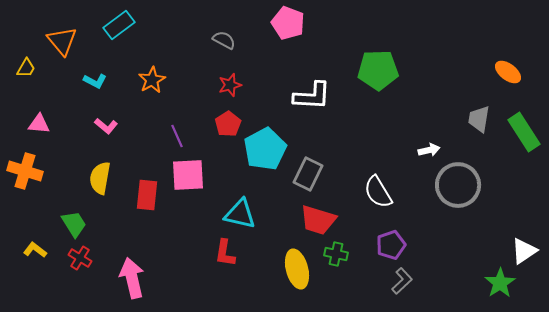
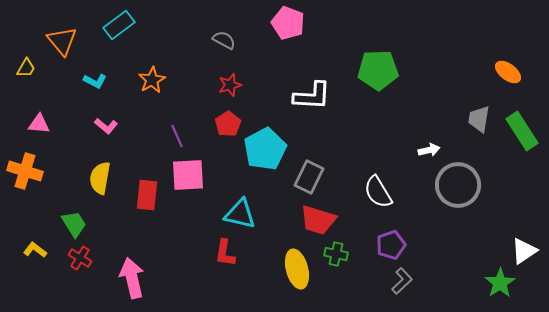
green rectangle: moved 2 px left, 1 px up
gray rectangle: moved 1 px right, 3 px down
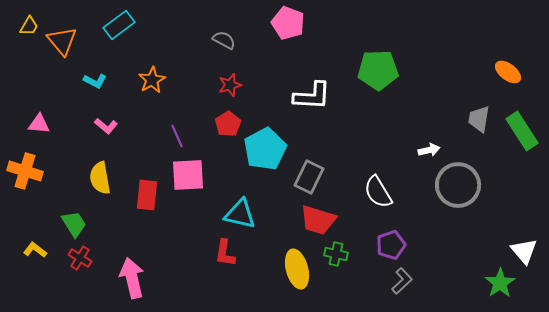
yellow trapezoid: moved 3 px right, 42 px up
yellow semicircle: rotated 20 degrees counterclockwise
white triangle: rotated 36 degrees counterclockwise
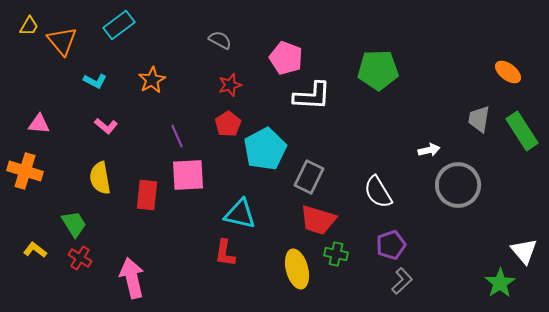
pink pentagon: moved 2 px left, 35 px down
gray semicircle: moved 4 px left
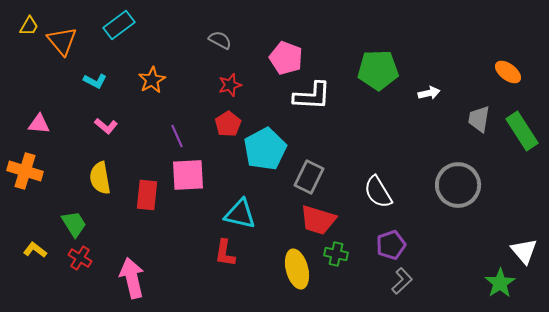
white arrow: moved 57 px up
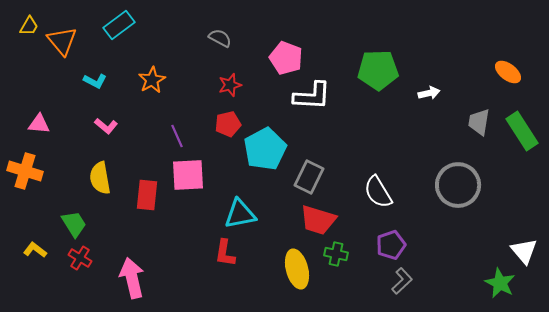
gray semicircle: moved 2 px up
gray trapezoid: moved 3 px down
red pentagon: rotated 20 degrees clockwise
cyan triangle: rotated 24 degrees counterclockwise
green star: rotated 12 degrees counterclockwise
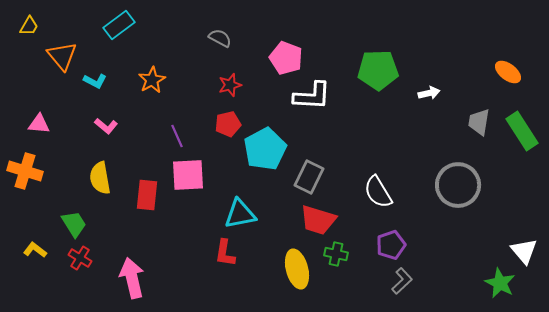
orange triangle: moved 15 px down
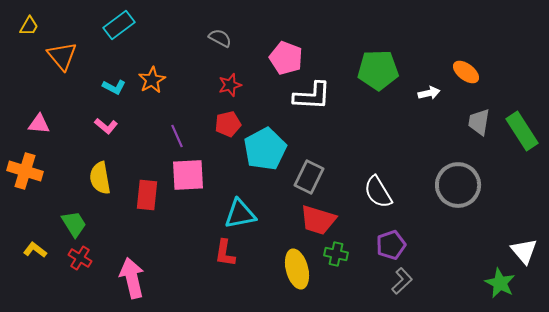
orange ellipse: moved 42 px left
cyan L-shape: moved 19 px right, 6 px down
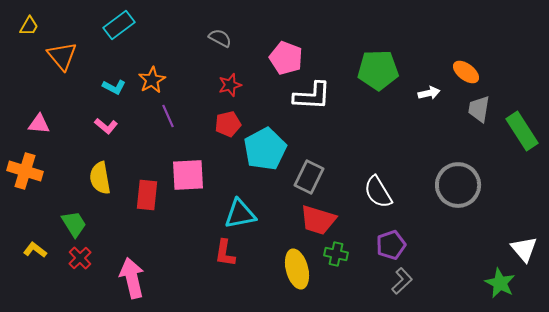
gray trapezoid: moved 13 px up
purple line: moved 9 px left, 20 px up
white triangle: moved 2 px up
red cross: rotated 15 degrees clockwise
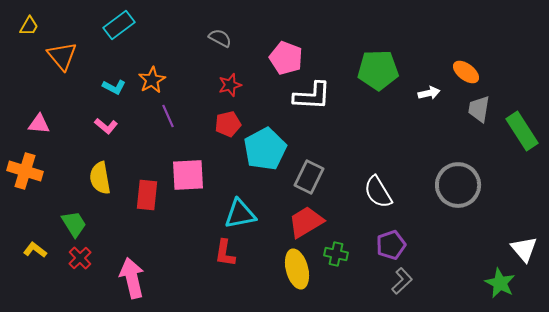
red trapezoid: moved 12 px left, 2 px down; rotated 132 degrees clockwise
